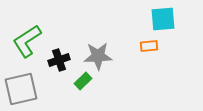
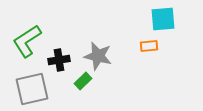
gray star: rotated 16 degrees clockwise
black cross: rotated 10 degrees clockwise
gray square: moved 11 px right
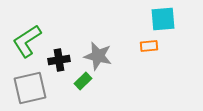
gray square: moved 2 px left, 1 px up
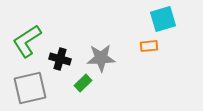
cyan square: rotated 12 degrees counterclockwise
gray star: moved 3 px right, 2 px down; rotated 16 degrees counterclockwise
black cross: moved 1 px right, 1 px up; rotated 25 degrees clockwise
green rectangle: moved 2 px down
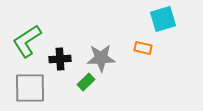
orange rectangle: moved 6 px left, 2 px down; rotated 18 degrees clockwise
black cross: rotated 20 degrees counterclockwise
green rectangle: moved 3 px right, 1 px up
gray square: rotated 12 degrees clockwise
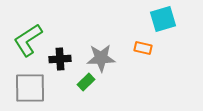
green L-shape: moved 1 px right, 1 px up
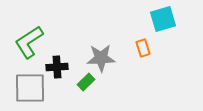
green L-shape: moved 1 px right, 2 px down
orange rectangle: rotated 60 degrees clockwise
black cross: moved 3 px left, 8 px down
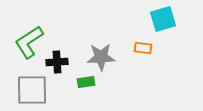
orange rectangle: rotated 66 degrees counterclockwise
gray star: moved 1 px up
black cross: moved 5 px up
green rectangle: rotated 36 degrees clockwise
gray square: moved 2 px right, 2 px down
